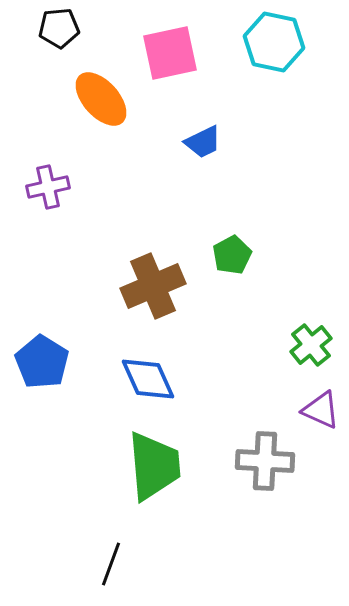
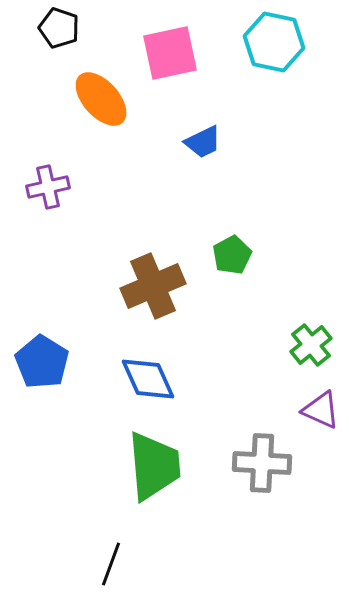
black pentagon: rotated 24 degrees clockwise
gray cross: moved 3 px left, 2 px down
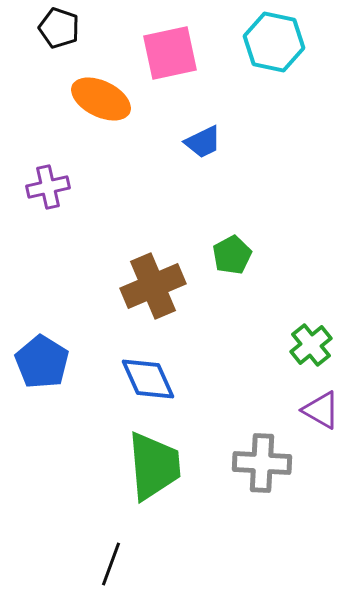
orange ellipse: rotated 22 degrees counterclockwise
purple triangle: rotated 6 degrees clockwise
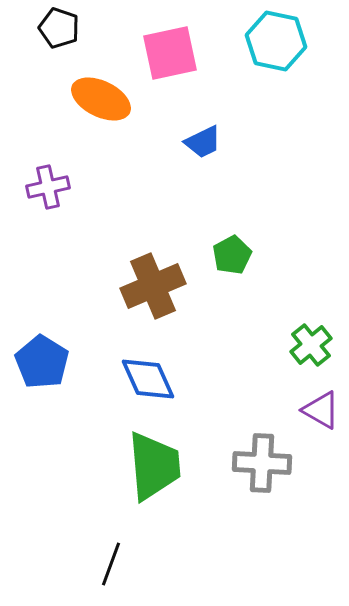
cyan hexagon: moved 2 px right, 1 px up
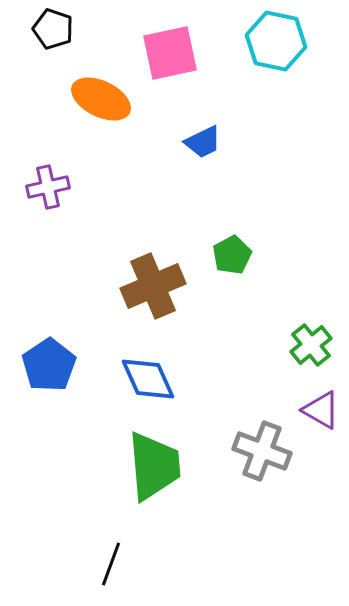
black pentagon: moved 6 px left, 1 px down
blue pentagon: moved 7 px right, 3 px down; rotated 6 degrees clockwise
gray cross: moved 12 px up; rotated 18 degrees clockwise
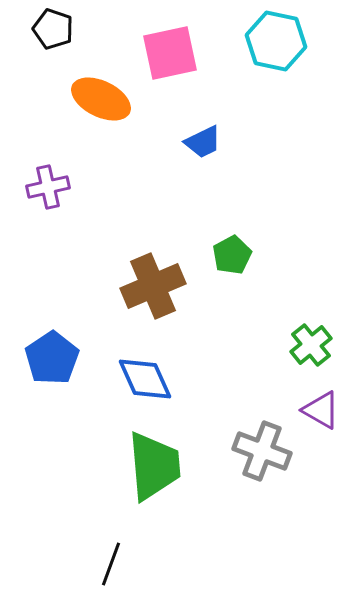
blue pentagon: moved 3 px right, 7 px up
blue diamond: moved 3 px left
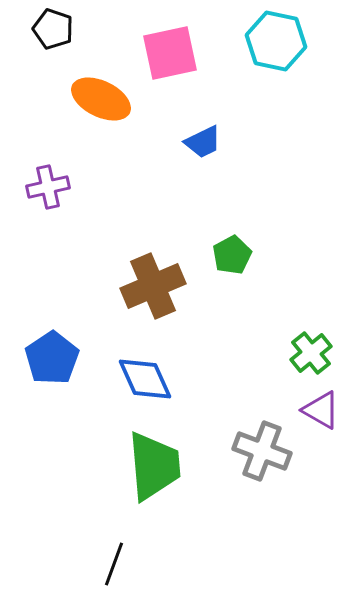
green cross: moved 8 px down
black line: moved 3 px right
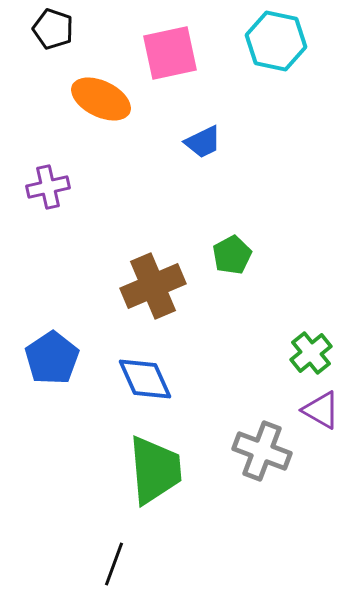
green trapezoid: moved 1 px right, 4 px down
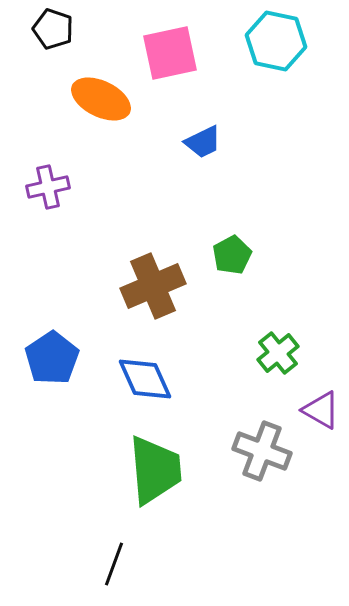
green cross: moved 33 px left
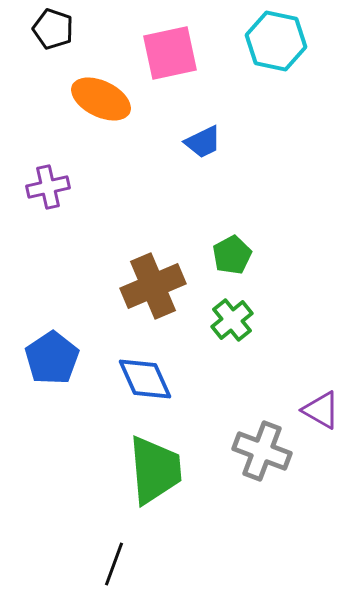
green cross: moved 46 px left, 33 px up
